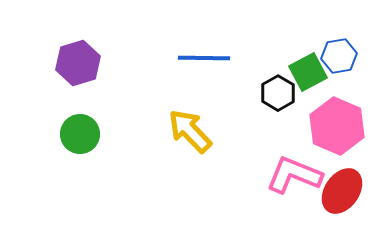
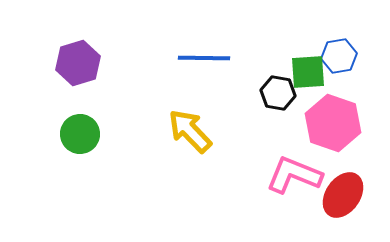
green square: rotated 24 degrees clockwise
black hexagon: rotated 20 degrees counterclockwise
pink hexagon: moved 4 px left, 3 px up; rotated 4 degrees counterclockwise
red ellipse: moved 1 px right, 4 px down
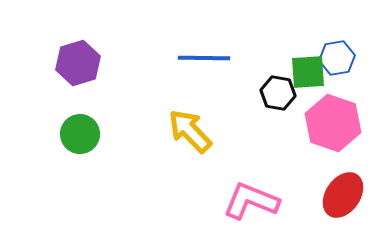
blue hexagon: moved 2 px left, 2 px down
pink L-shape: moved 43 px left, 26 px down
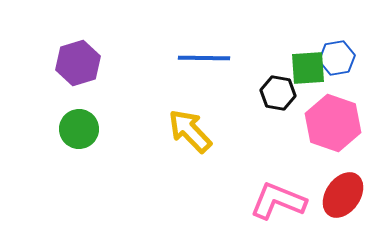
green square: moved 4 px up
green circle: moved 1 px left, 5 px up
pink L-shape: moved 27 px right
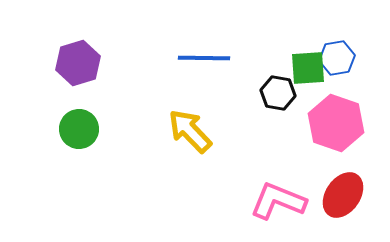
pink hexagon: moved 3 px right
